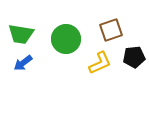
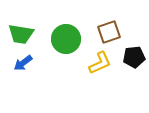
brown square: moved 2 px left, 2 px down
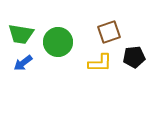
green circle: moved 8 px left, 3 px down
yellow L-shape: rotated 25 degrees clockwise
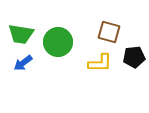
brown square: rotated 35 degrees clockwise
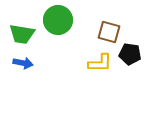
green trapezoid: moved 1 px right
green circle: moved 22 px up
black pentagon: moved 4 px left, 3 px up; rotated 15 degrees clockwise
blue arrow: rotated 132 degrees counterclockwise
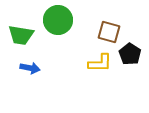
green trapezoid: moved 1 px left, 1 px down
black pentagon: rotated 25 degrees clockwise
blue arrow: moved 7 px right, 5 px down
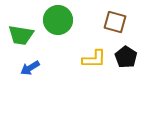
brown square: moved 6 px right, 10 px up
black pentagon: moved 4 px left, 3 px down
yellow L-shape: moved 6 px left, 4 px up
blue arrow: rotated 138 degrees clockwise
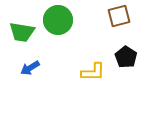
brown square: moved 4 px right, 6 px up; rotated 30 degrees counterclockwise
green trapezoid: moved 1 px right, 3 px up
yellow L-shape: moved 1 px left, 13 px down
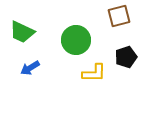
green circle: moved 18 px right, 20 px down
green trapezoid: rotated 16 degrees clockwise
black pentagon: rotated 20 degrees clockwise
yellow L-shape: moved 1 px right, 1 px down
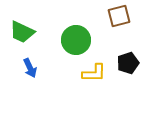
black pentagon: moved 2 px right, 6 px down
blue arrow: rotated 84 degrees counterclockwise
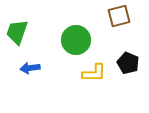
green trapezoid: moved 5 px left; rotated 84 degrees clockwise
black pentagon: rotated 30 degrees counterclockwise
blue arrow: rotated 108 degrees clockwise
